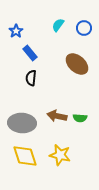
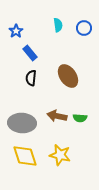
cyan semicircle: rotated 136 degrees clockwise
brown ellipse: moved 9 px left, 12 px down; rotated 15 degrees clockwise
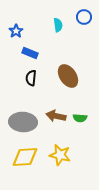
blue circle: moved 11 px up
blue rectangle: rotated 28 degrees counterclockwise
brown arrow: moved 1 px left
gray ellipse: moved 1 px right, 1 px up
yellow diamond: moved 1 px down; rotated 76 degrees counterclockwise
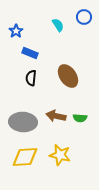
cyan semicircle: rotated 24 degrees counterclockwise
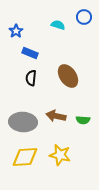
cyan semicircle: rotated 40 degrees counterclockwise
green semicircle: moved 3 px right, 2 px down
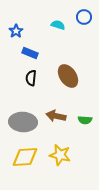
green semicircle: moved 2 px right
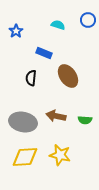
blue circle: moved 4 px right, 3 px down
blue rectangle: moved 14 px right
gray ellipse: rotated 8 degrees clockwise
